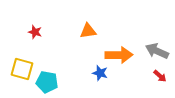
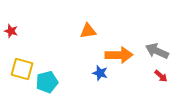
red star: moved 24 px left, 1 px up
red arrow: moved 1 px right
cyan pentagon: rotated 25 degrees counterclockwise
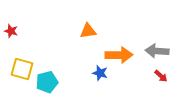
gray arrow: rotated 20 degrees counterclockwise
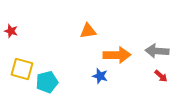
orange arrow: moved 2 px left
blue star: moved 3 px down
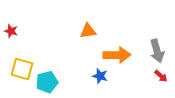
gray arrow: rotated 110 degrees counterclockwise
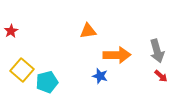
red star: rotated 24 degrees clockwise
yellow square: moved 1 px down; rotated 25 degrees clockwise
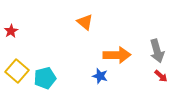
orange triangle: moved 3 px left, 9 px up; rotated 48 degrees clockwise
yellow square: moved 5 px left, 1 px down
cyan pentagon: moved 2 px left, 4 px up
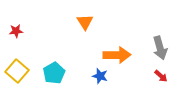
orange triangle: rotated 18 degrees clockwise
red star: moved 5 px right; rotated 24 degrees clockwise
gray arrow: moved 3 px right, 3 px up
cyan pentagon: moved 9 px right, 5 px up; rotated 15 degrees counterclockwise
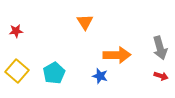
red arrow: rotated 24 degrees counterclockwise
